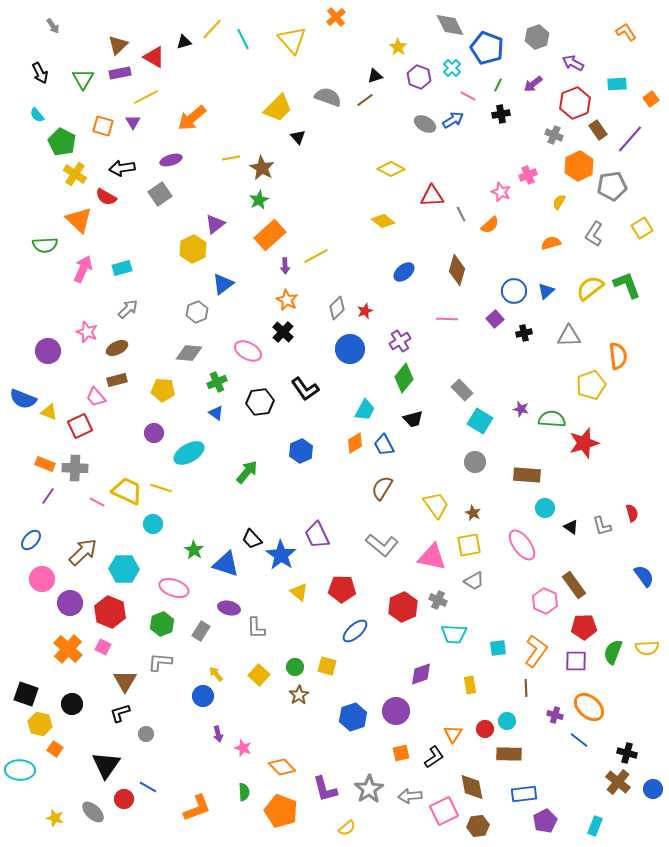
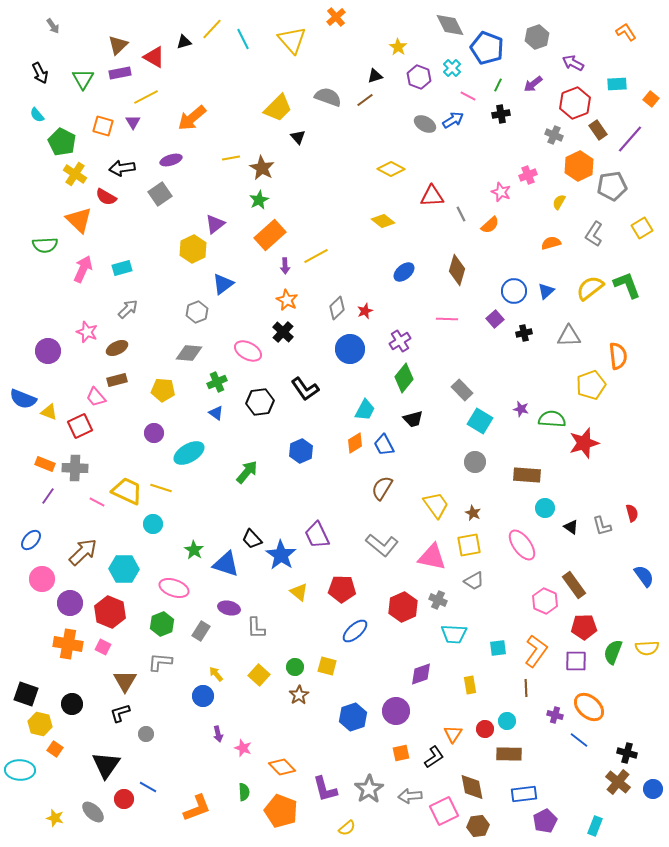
orange square at (651, 99): rotated 14 degrees counterclockwise
orange cross at (68, 649): moved 5 px up; rotated 32 degrees counterclockwise
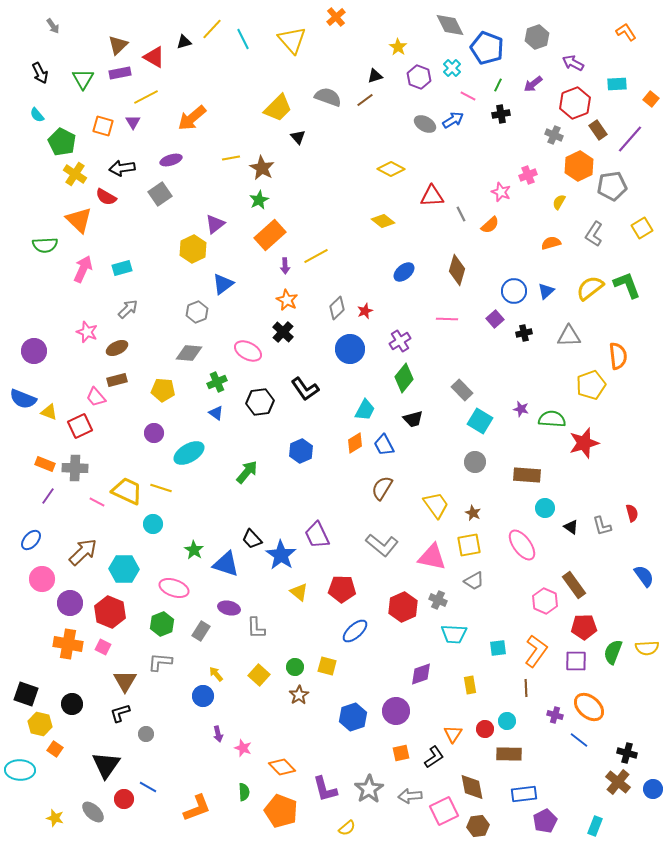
purple circle at (48, 351): moved 14 px left
